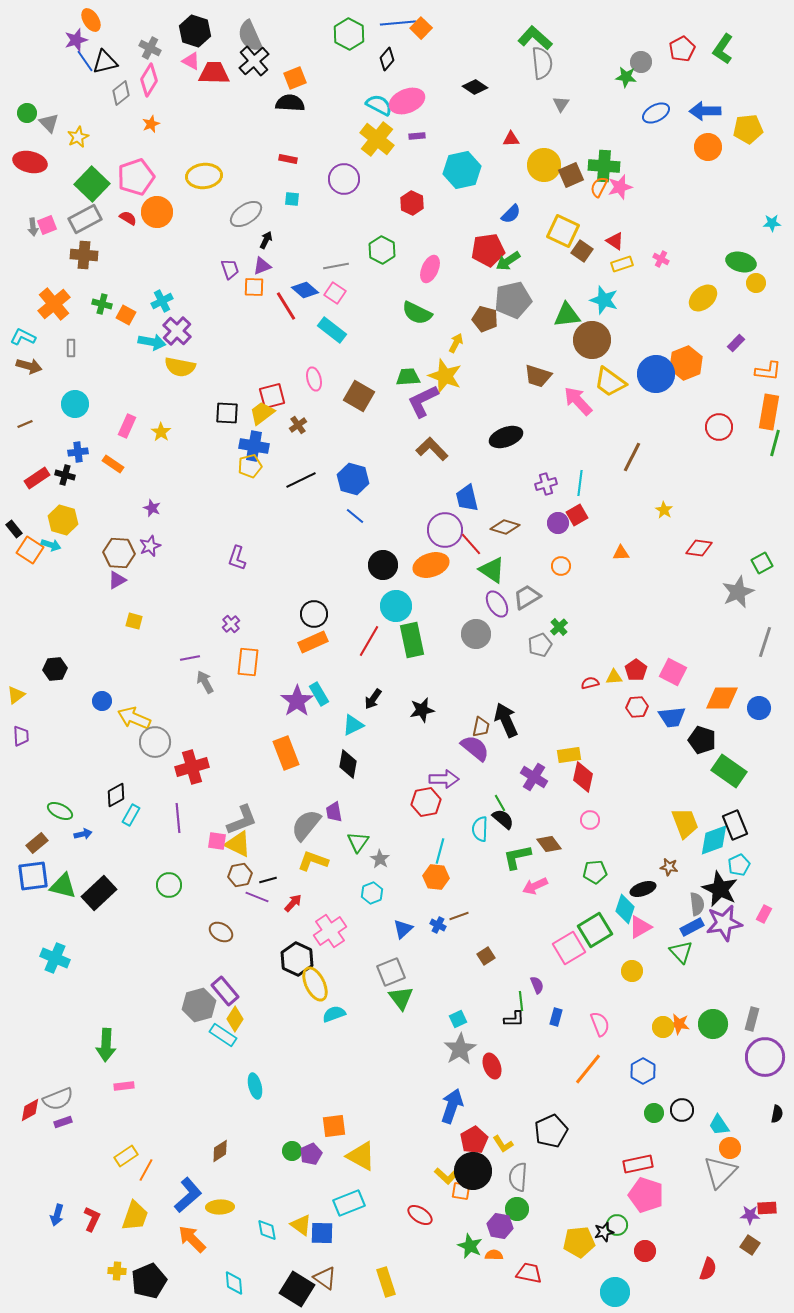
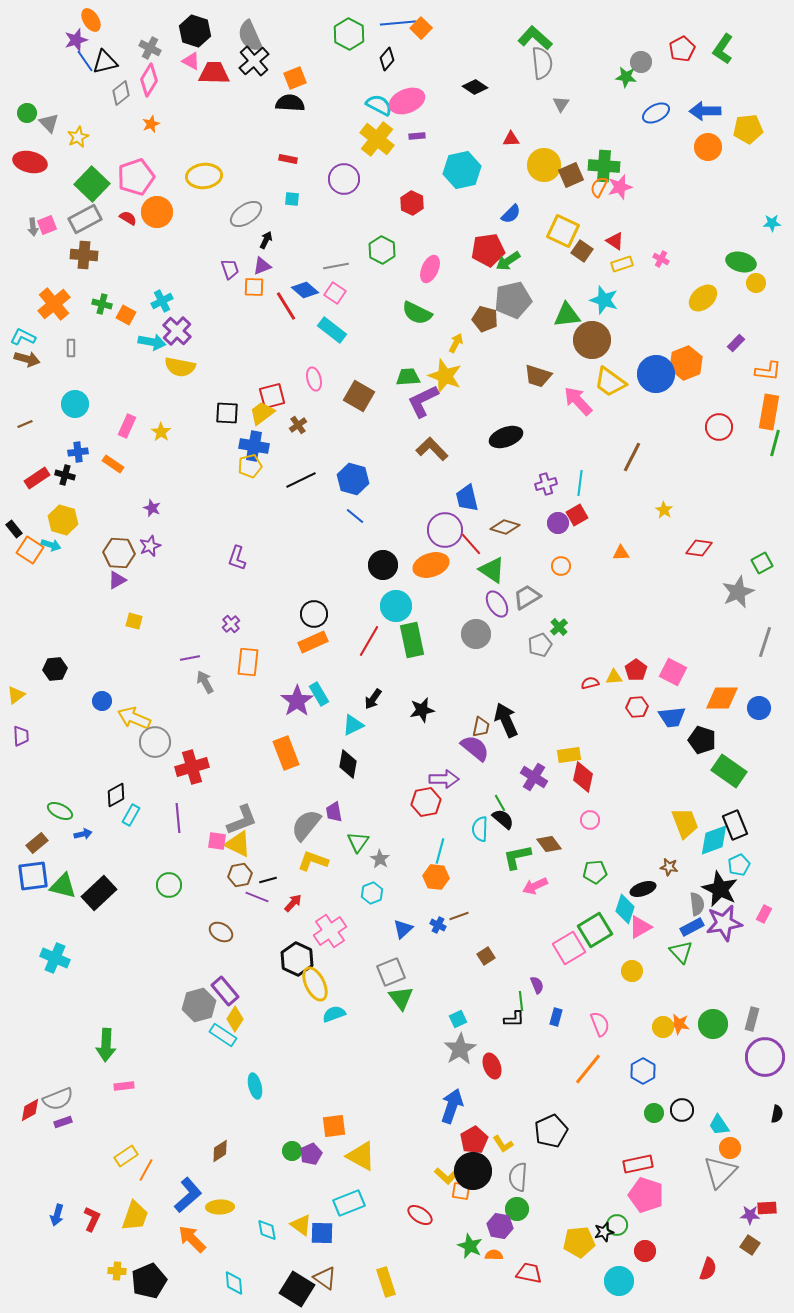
brown arrow at (29, 366): moved 2 px left, 7 px up
cyan circle at (615, 1292): moved 4 px right, 11 px up
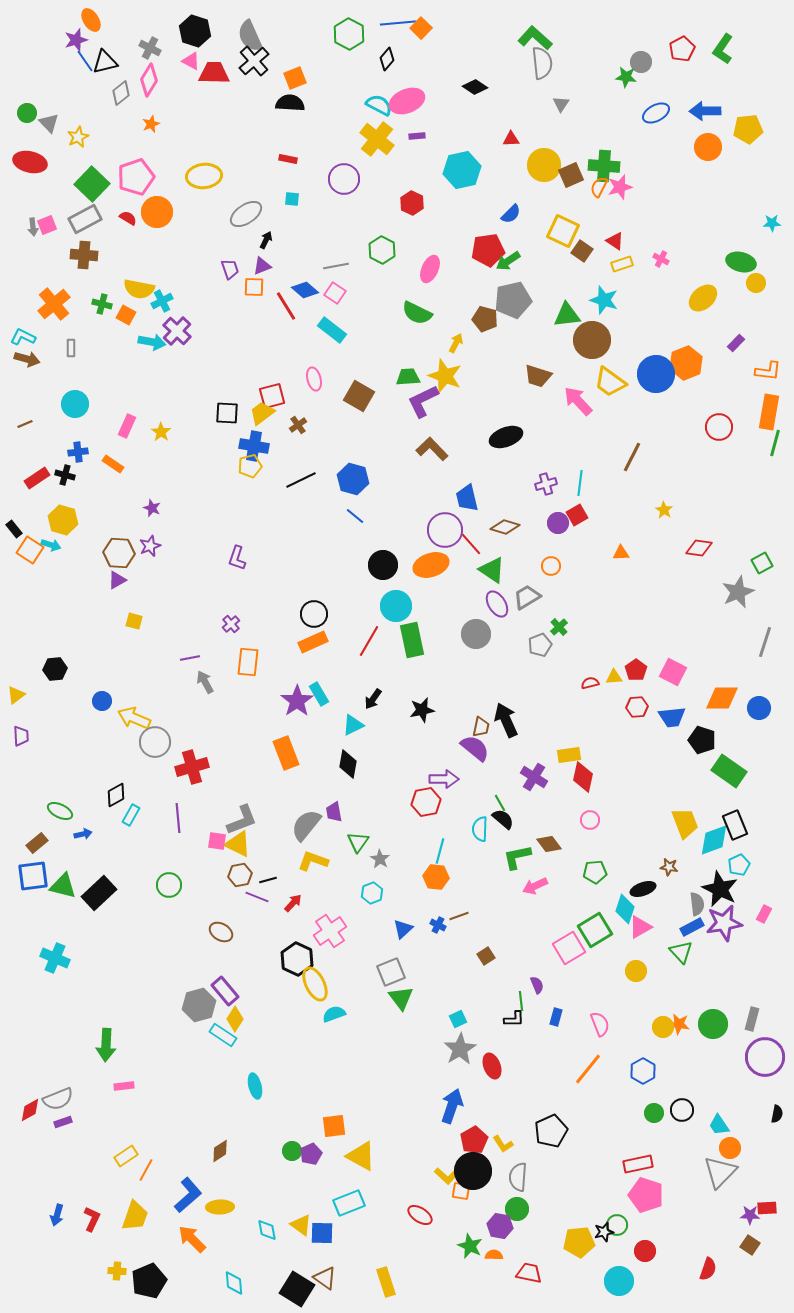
yellow semicircle at (180, 367): moved 41 px left, 78 px up
orange circle at (561, 566): moved 10 px left
yellow circle at (632, 971): moved 4 px right
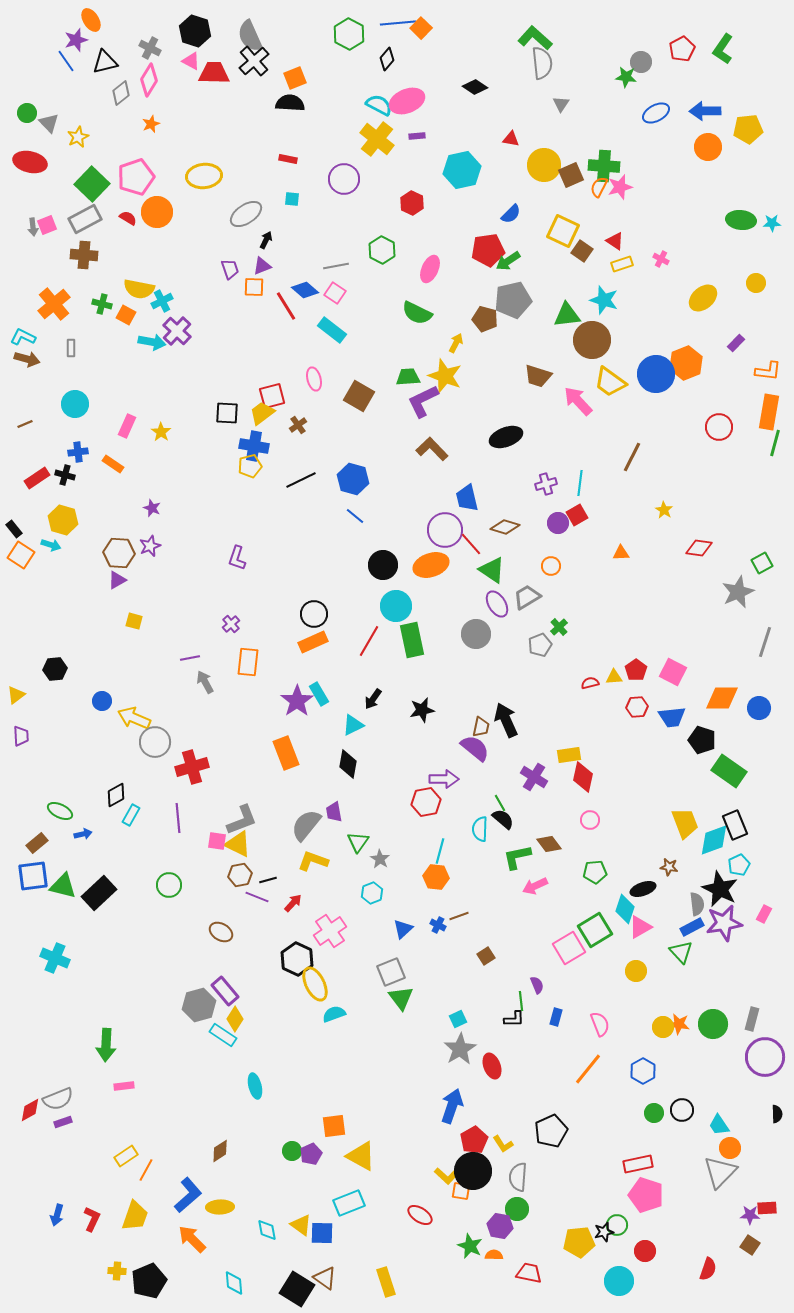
blue line at (85, 61): moved 19 px left
red triangle at (511, 139): rotated 12 degrees clockwise
green ellipse at (741, 262): moved 42 px up; rotated 8 degrees counterclockwise
orange square at (30, 550): moved 9 px left, 5 px down
black semicircle at (777, 1114): rotated 12 degrees counterclockwise
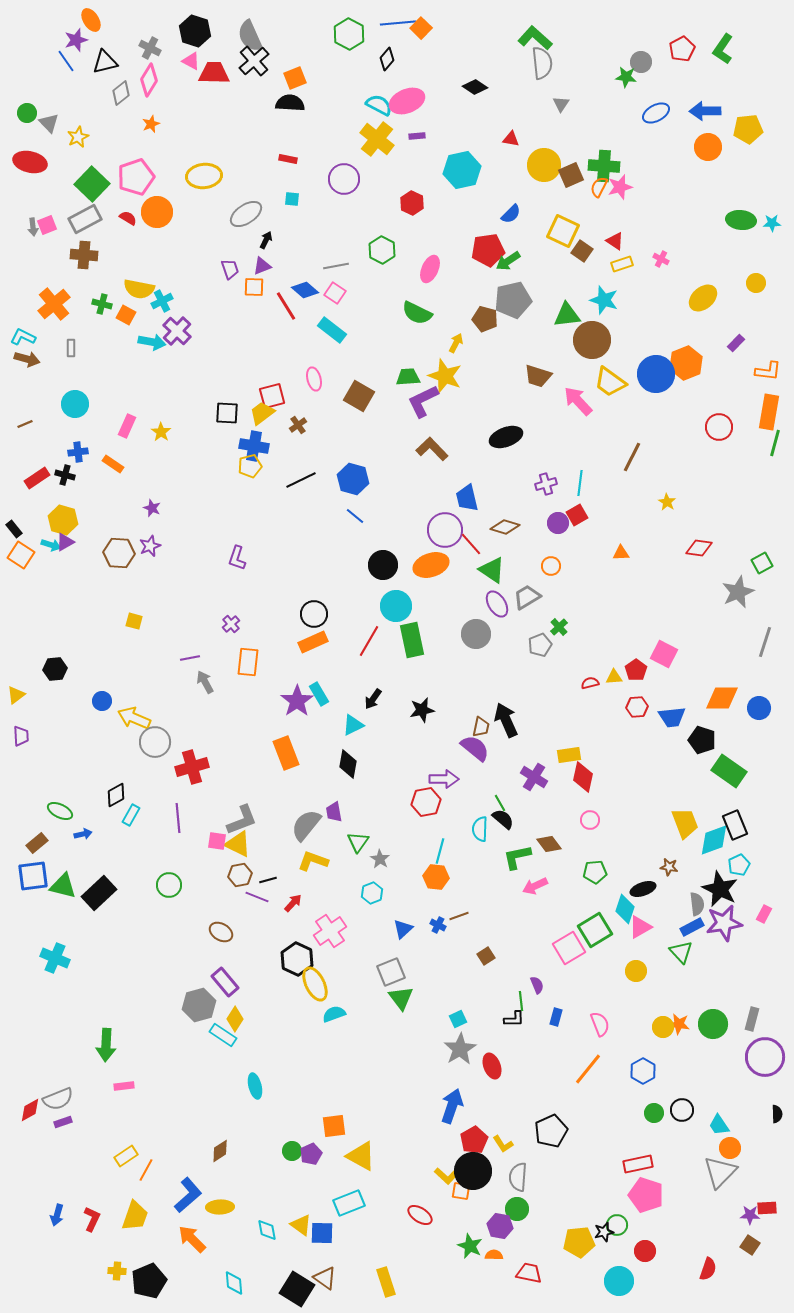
yellow star at (664, 510): moved 3 px right, 8 px up
purple triangle at (117, 580): moved 52 px left, 38 px up
pink square at (673, 672): moved 9 px left, 18 px up
purple rectangle at (225, 991): moved 9 px up
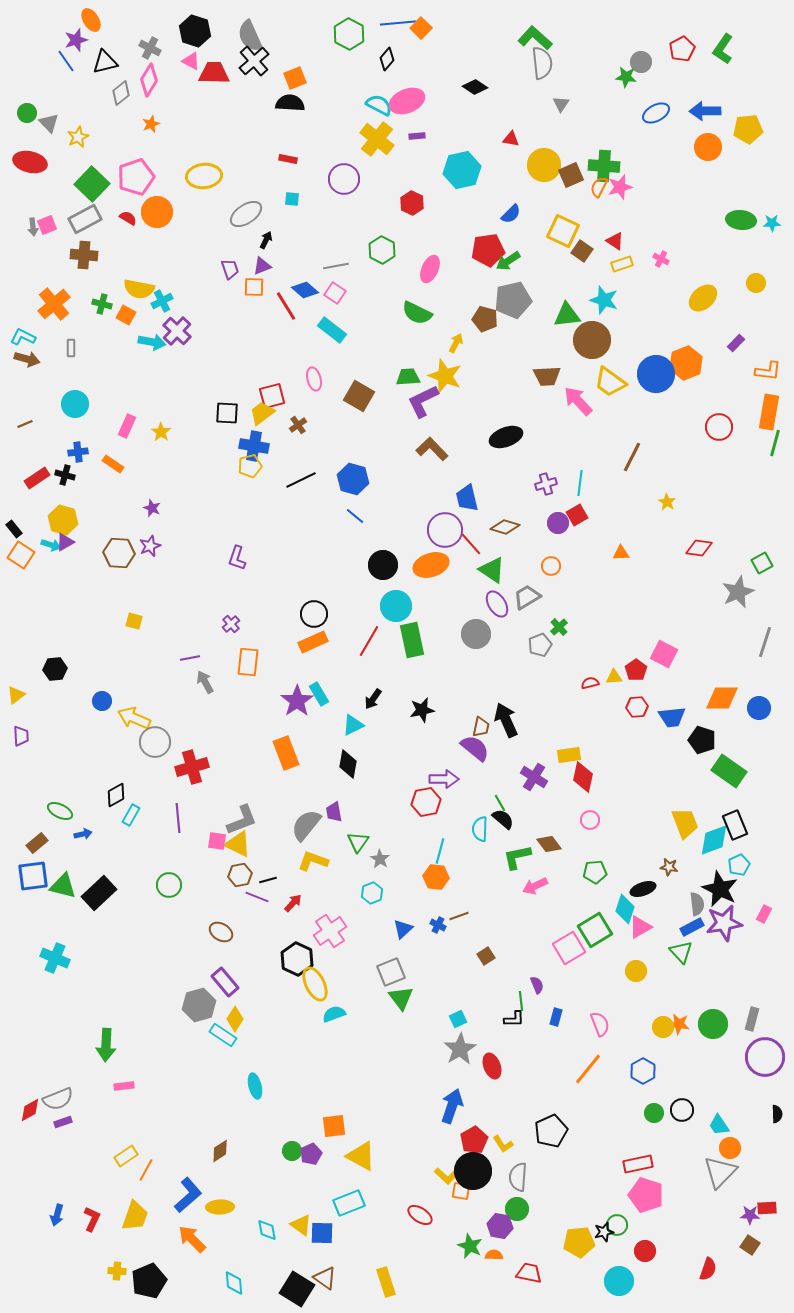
brown trapezoid at (538, 376): moved 9 px right; rotated 20 degrees counterclockwise
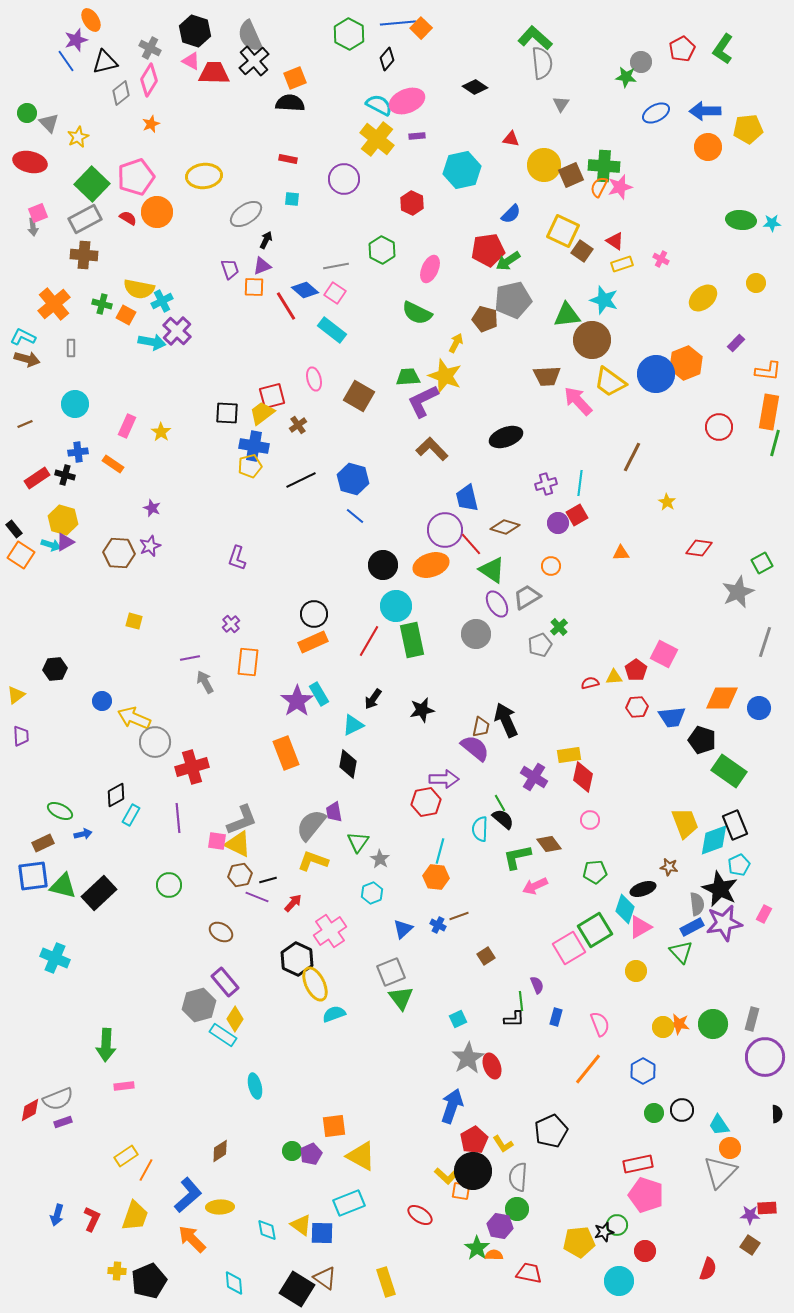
pink square at (47, 225): moved 9 px left, 12 px up
gray semicircle at (306, 825): moved 5 px right
brown rectangle at (37, 843): moved 6 px right; rotated 15 degrees clockwise
gray star at (460, 1049): moved 8 px right, 9 px down
green star at (470, 1246): moved 7 px right, 2 px down; rotated 10 degrees clockwise
